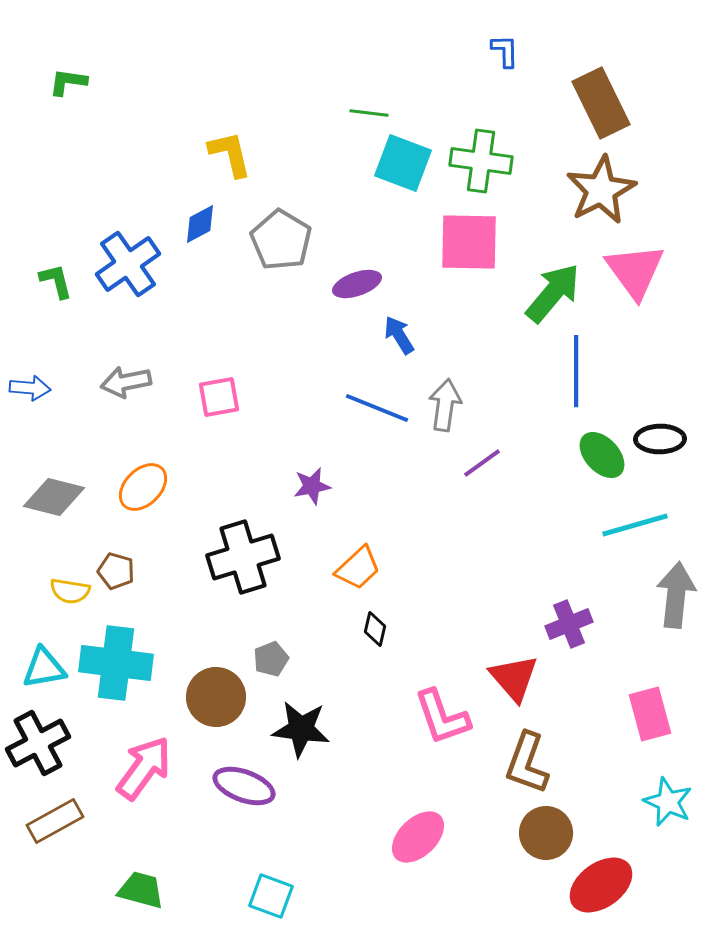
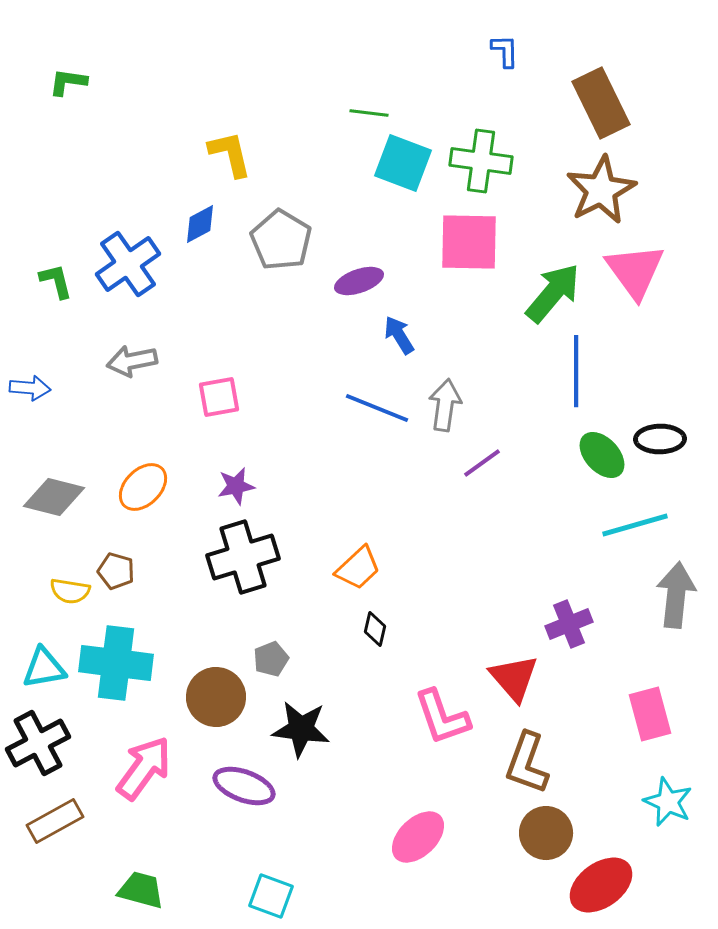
purple ellipse at (357, 284): moved 2 px right, 3 px up
gray arrow at (126, 382): moved 6 px right, 21 px up
purple star at (312, 486): moved 76 px left
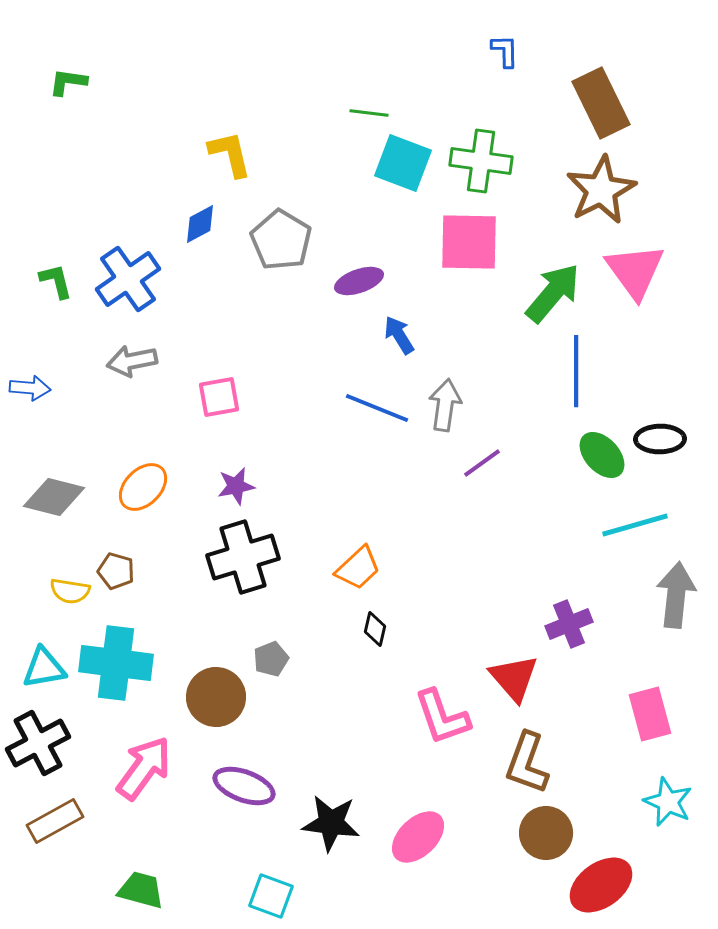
blue cross at (128, 264): moved 15 px down
black star at (301, 729): moved 30 px right, 94 px down
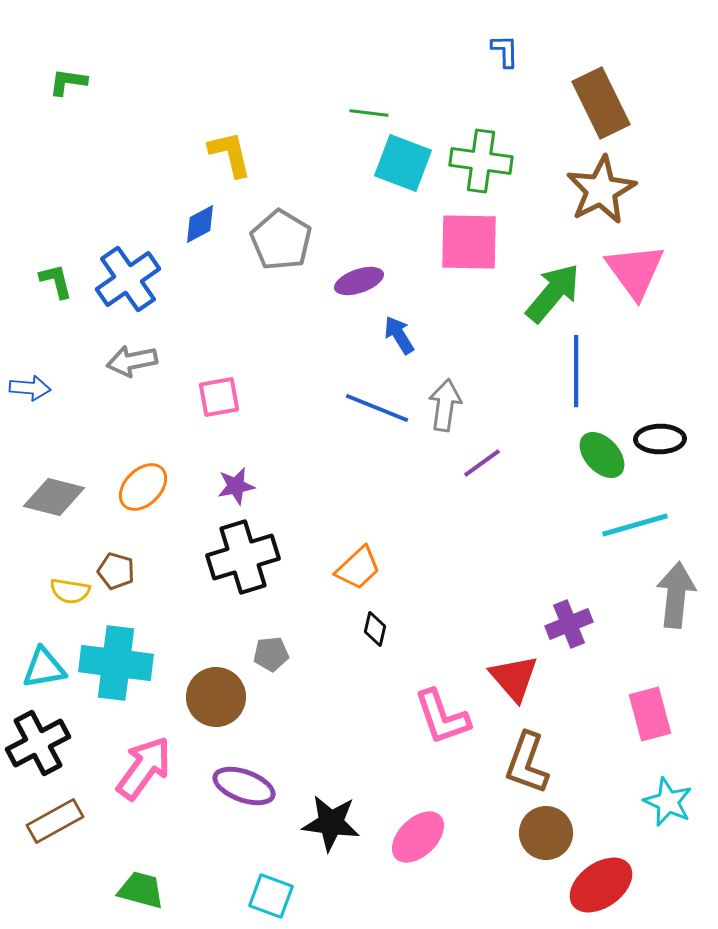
gray pentagon at (271, 659): moved 5 px up; rotated 16 degrees clockwise
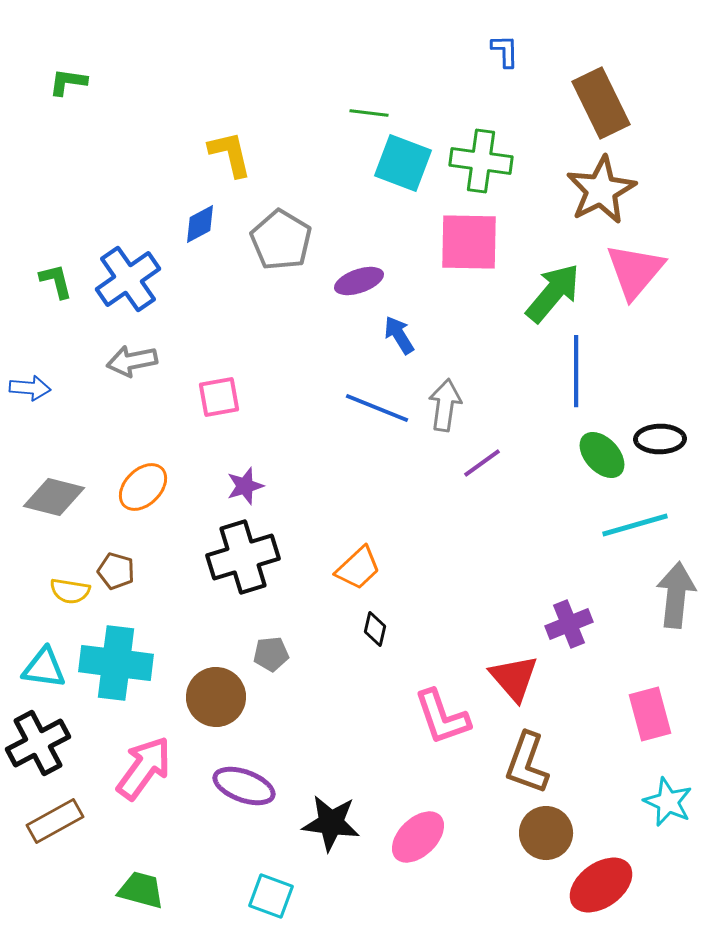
pink triangle at (635, 271): rotated 16 degrees clockwise
purple star at (236, 486): moved 9 px right; rotated 6 degrees counterclockwise
cyan triangle at (44, 668): rotated 18 degrees clockwise
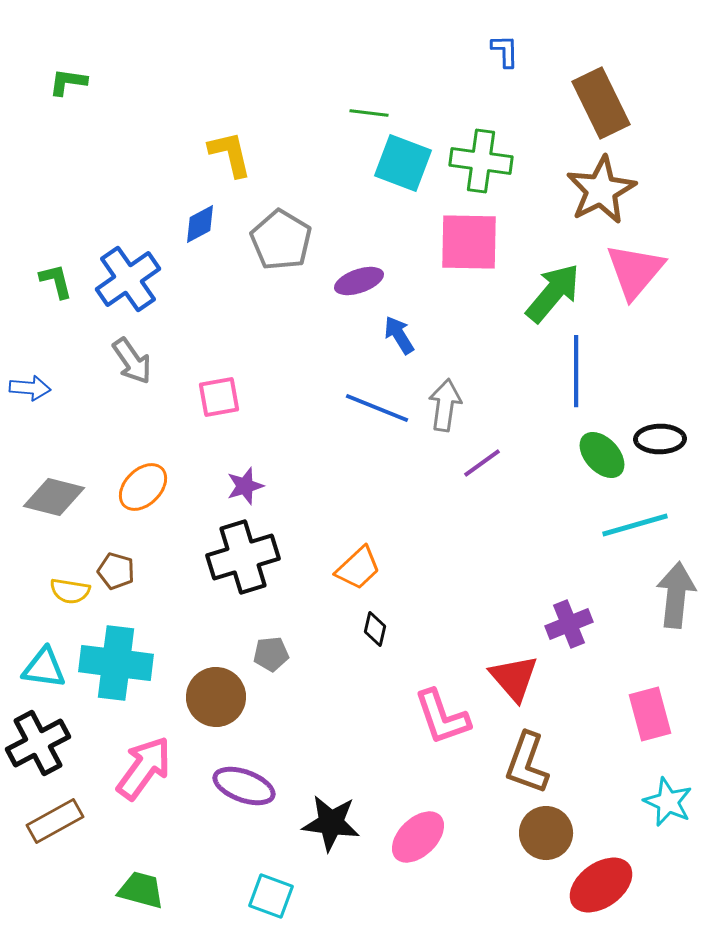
gray arrow at (132, 361): rotated 114 degrees counterclockwise
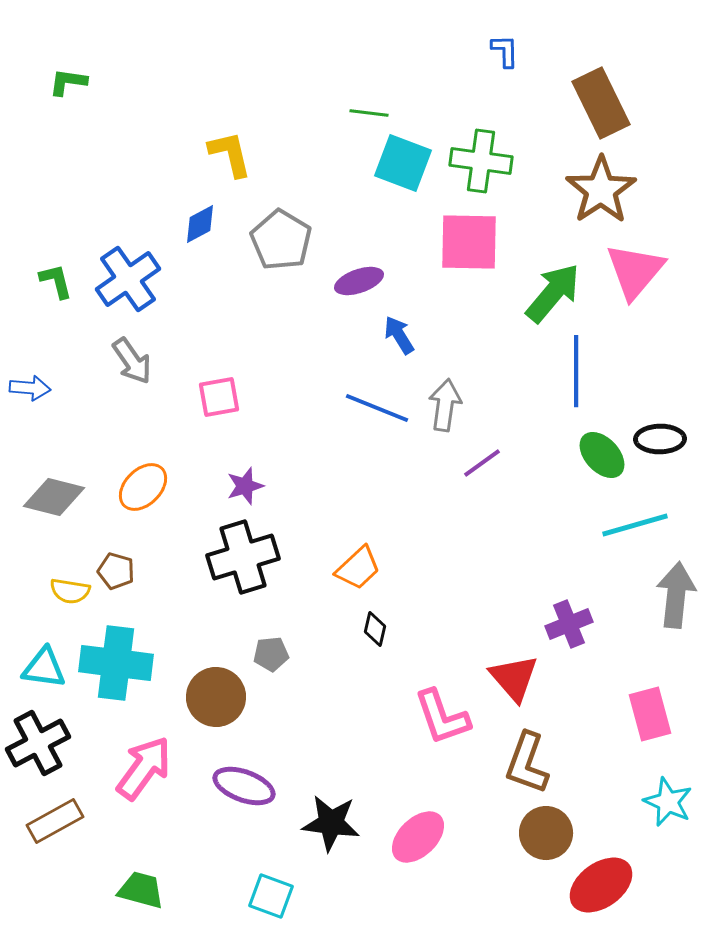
brown star at (601, 190): rotated 6 degrees counterclockwise
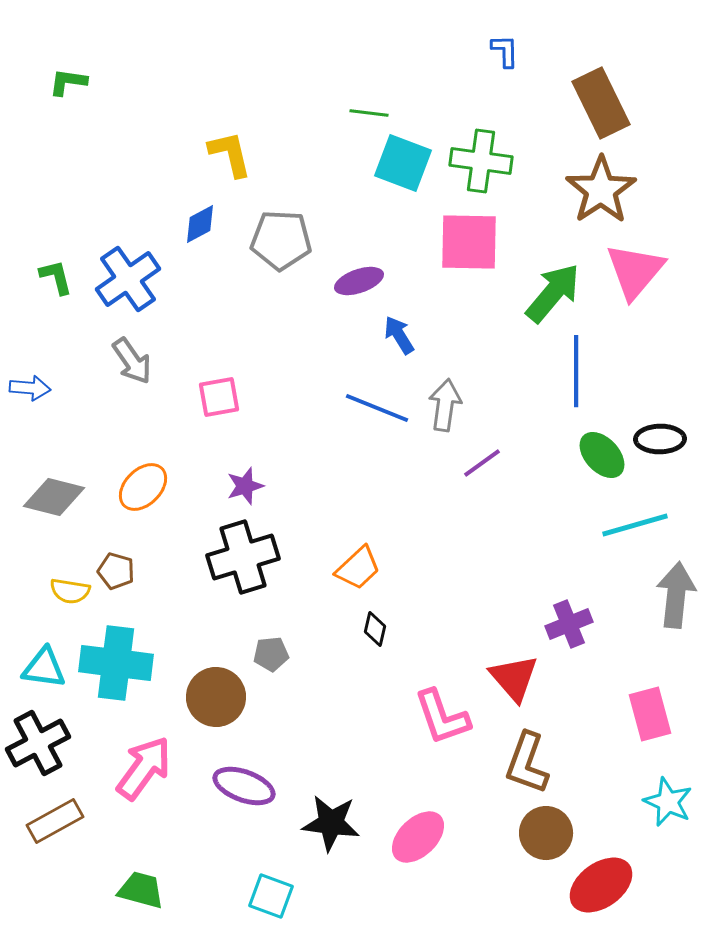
gray pentagon at (281, 240): rotated 28 degrees counterclockwise
green L-shape at (56, 281): moved 4 px up
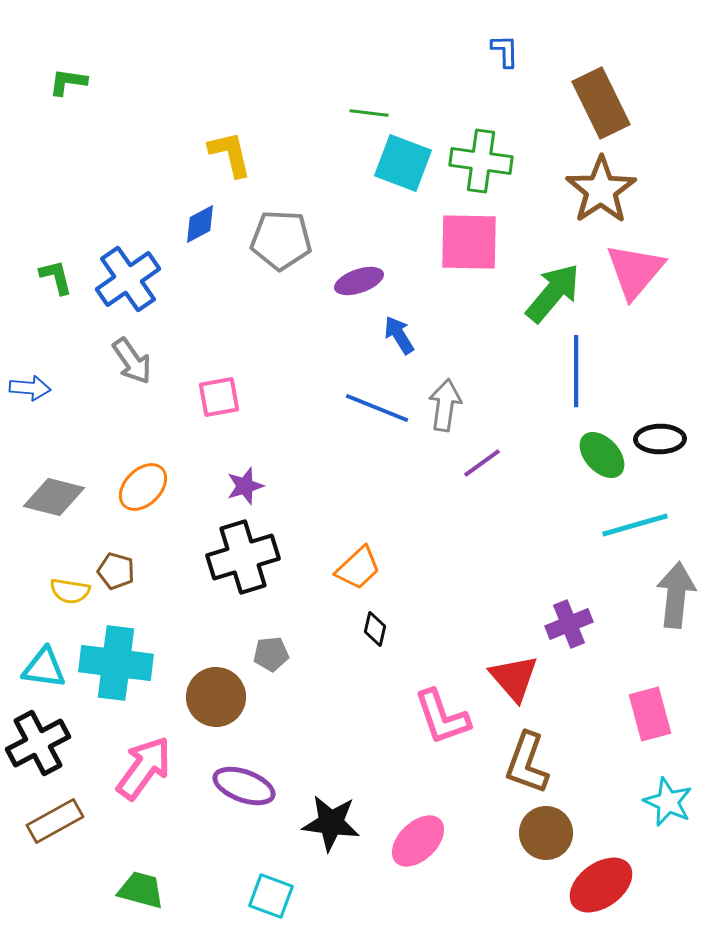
pink ellipse at (418, 837): moved 4 px down
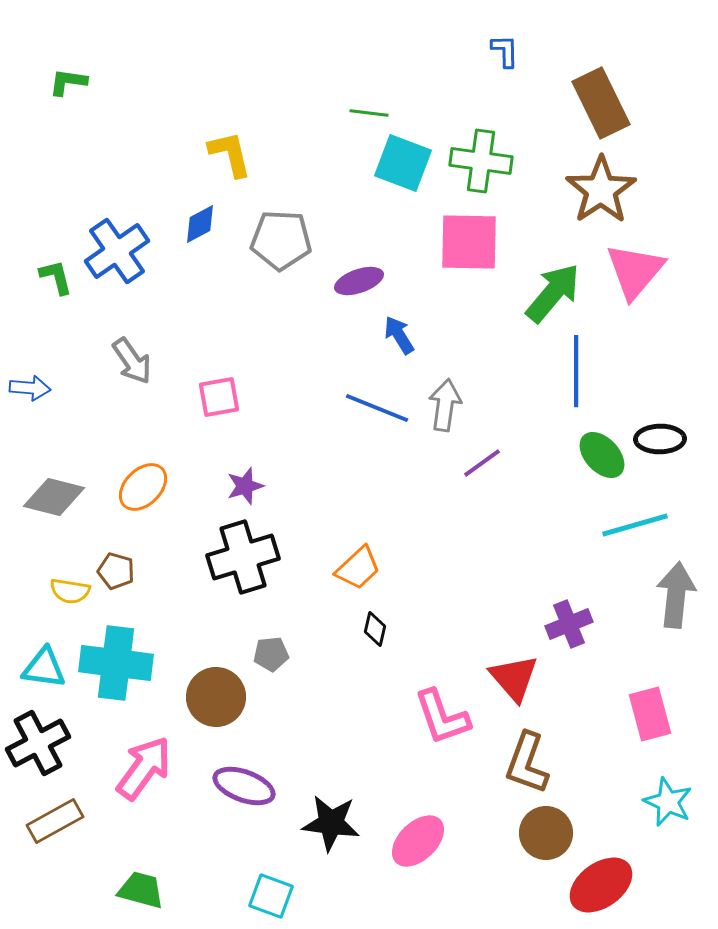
blue cross at (128, 279): moved 11 px left, 28 px up
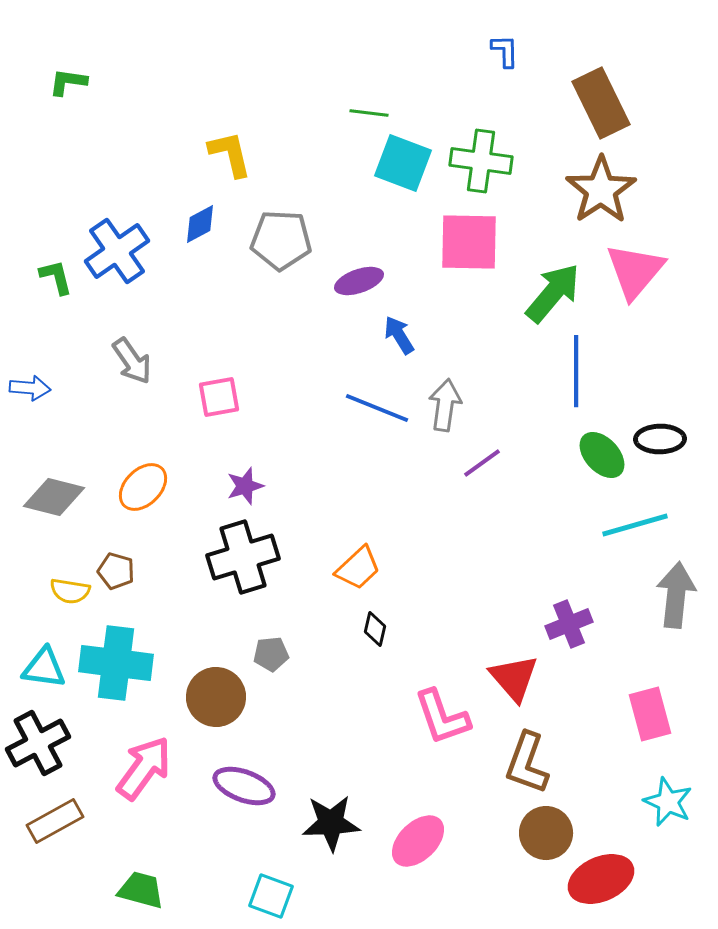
black star at (331, 823): rotated 10 degrees counterclockwise
red ellipse at (601, 885): moved 6 px up; rotated 12 degrees clockwise
